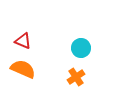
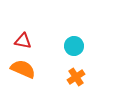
red triangle: rotated 12 degrees counterclockwise
cyan circle: moved 7 px left, 2 px up
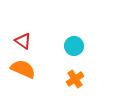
red triangle: rotated 24 degrees clockwise
orange cross: moved 1 px left, 2 px down
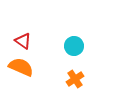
orange semicircle: moved 2 px left, 2 px up
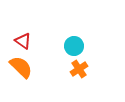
orange semicircle: rotated 20 degrees clockwise
orange cross: moved 4 px right, 10 px up
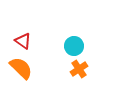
orange semicircle: moved 1 px down
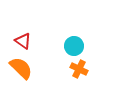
orange cross: rotated 30 degrees counterclockwise
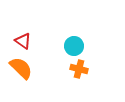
orange cross: rotated 12 degrees counterclockwise
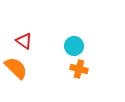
red triangle: moved 1 px right
orange semicircle: moved 5 px left
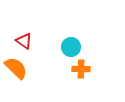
cyan circle: moved 3 px left, 1 px down
orange cross: moved 2 px right; rotated 12 degrees counterclockwise
